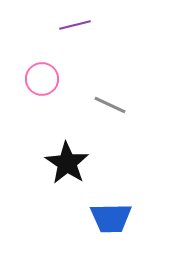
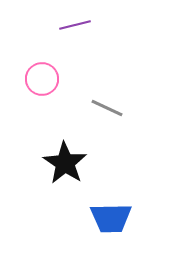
gray line: moved 3 px left, 3 px down
black star: moved 2 px left
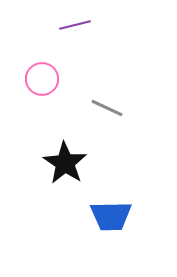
blue trapezoid: moved 2 px up
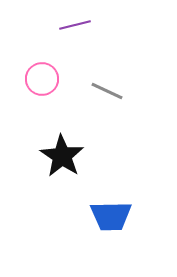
gray line: moved 17 px up
black star: moved 3 px left, 7 px up
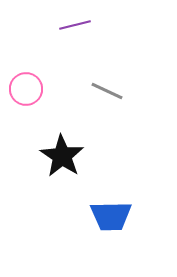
pink circle: moved 16 px left, 10 px down
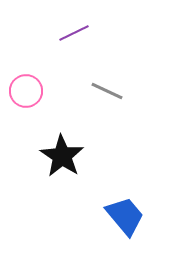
purple line: moved 1 px left, 8 px down; rotated 12 degrees counterclockwise
pink circle: moved 2 px down
blue trapezoid: moved 14 px right; rotated 129 degrees counterclockwise
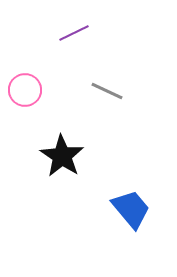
pink circle: moved 1 px left, 1 px up
blue trapezoid: moved 6 px right, 7 px up
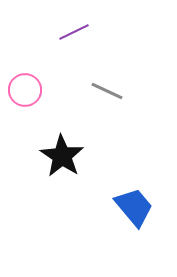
purple line: moved 1 px up
blue trapezoid: moved 3 px right, 2 px up
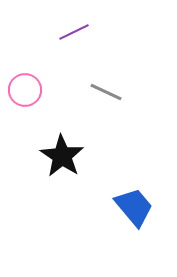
gray line: moved 1 px left, 1 px down
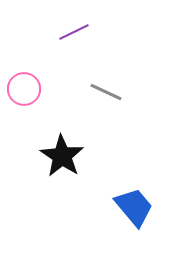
pink circle: moved 1 px left, 1 px up
